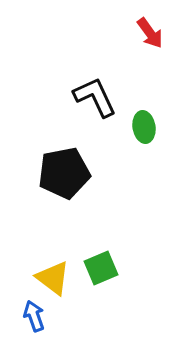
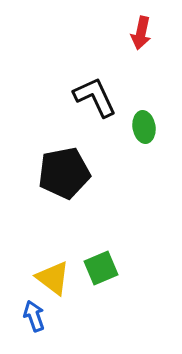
red arrow: moved 9 px left; rotated 48 degrees clockwise
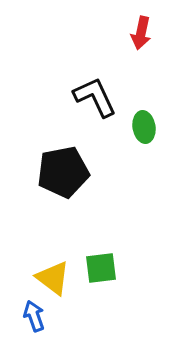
black pentagon: moved 1 px left, 1 px up
green square: rotated 16 degrees clockwise
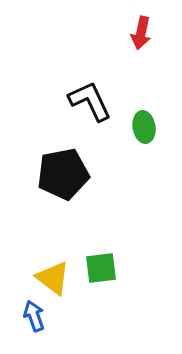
black L-shape: moved 5 px left, 4 px down
black pentagon: moved 2 px down
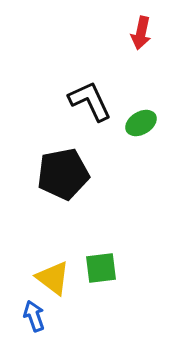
green ellipse: moved 3 px left, 4 px up; rotated 68 degrees clockwise
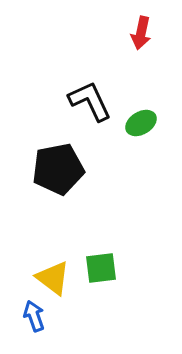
black pentagon: moved 5 px left, 5 px up
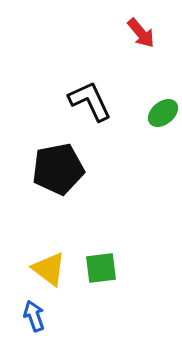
red arrow: rotated 52 degrees counterclockwise
green ellipse: moved 22 px right, 10 px up; rotated 8 degrees counterclockwise
yellow triangle: moved 4 px left, 9 px up
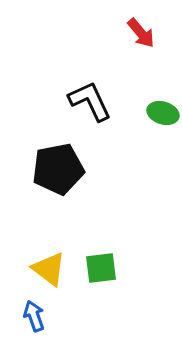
green ellipse: rotated 56 degrees clockwise
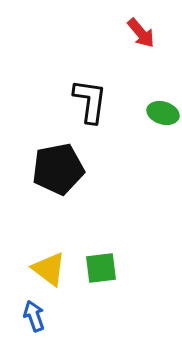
black L-shape: rotated 33 degrees clockwise
